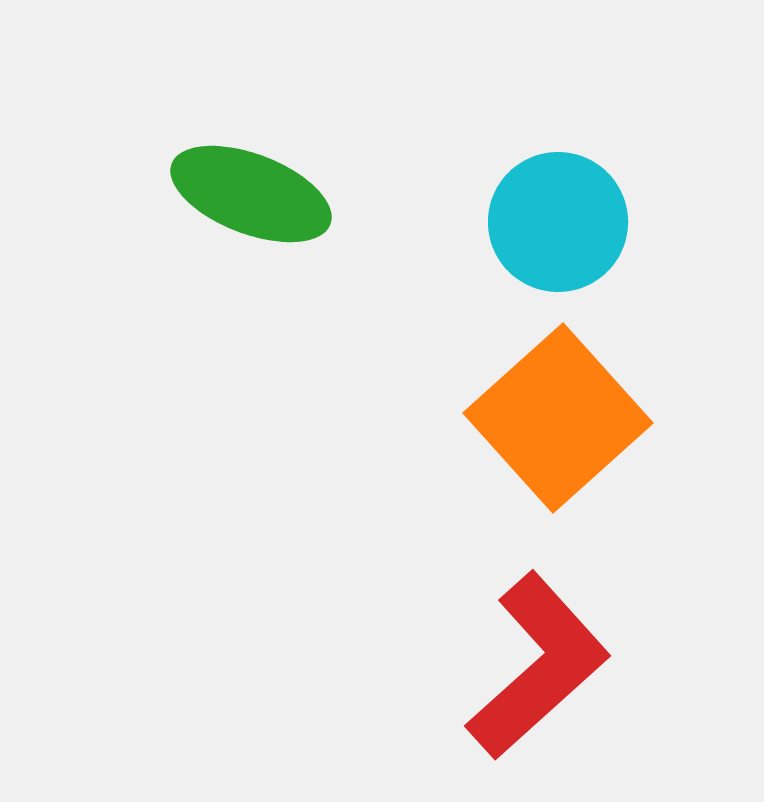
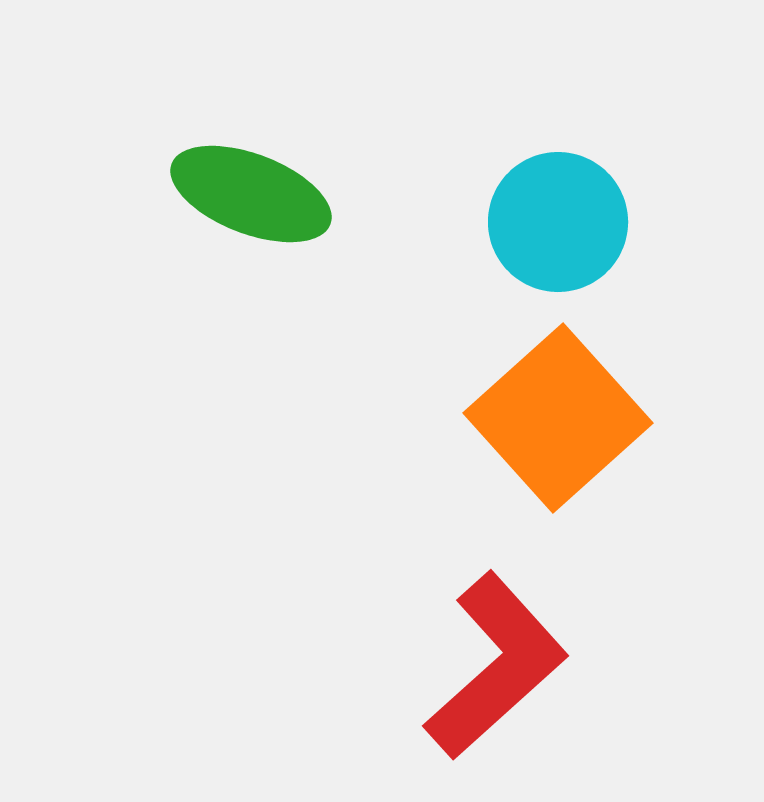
red L-shape: moved 42 px left
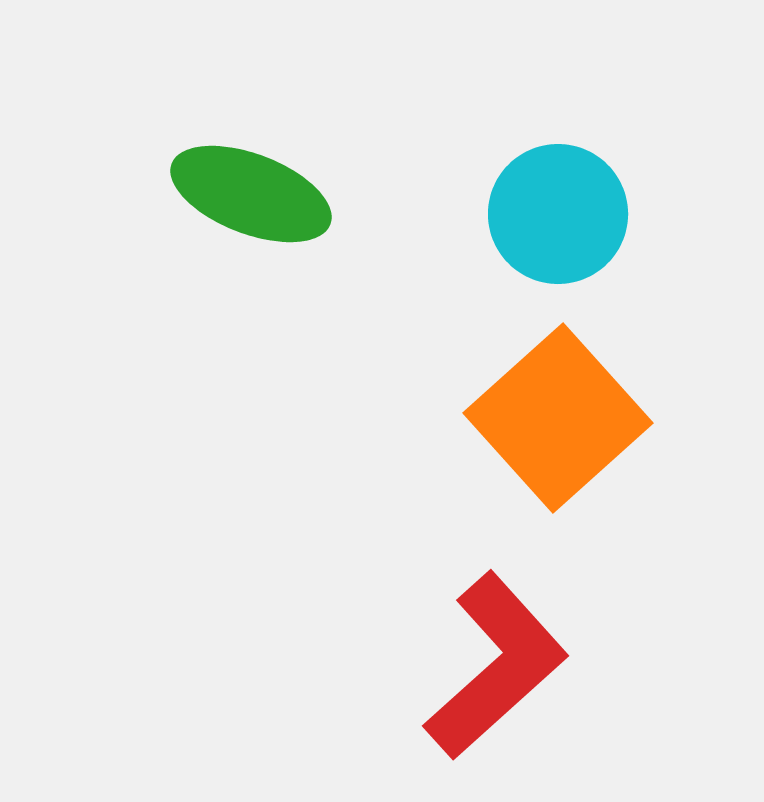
cyan circle: moved 8 px up
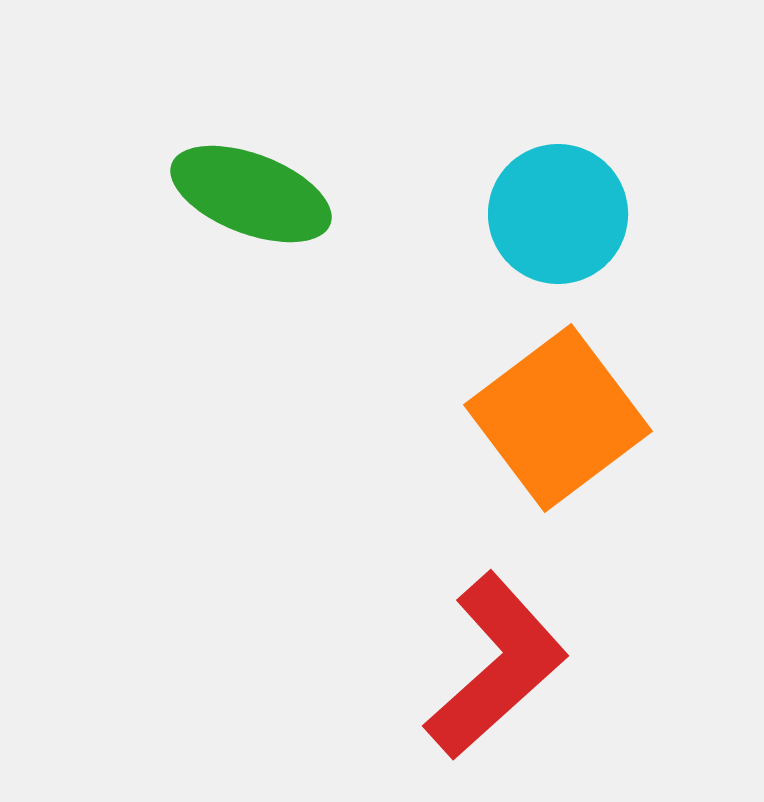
orange square: rotated 5 degrees clockwise
